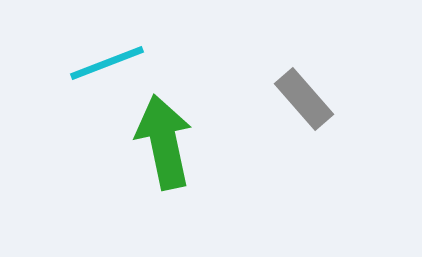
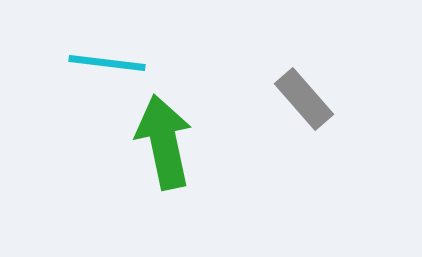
cyan line: rotated 28 degrees clockwise
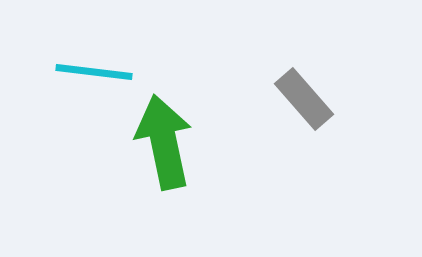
cyan line: moved 13 px left, 9 px down
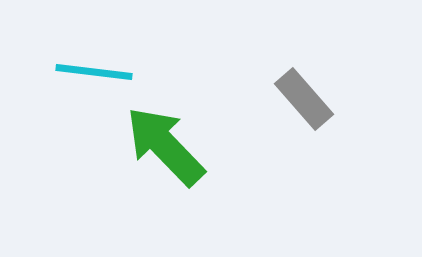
green arrow: moved 1 px right, 4 px down; rotated 32 degrees counterclockwise
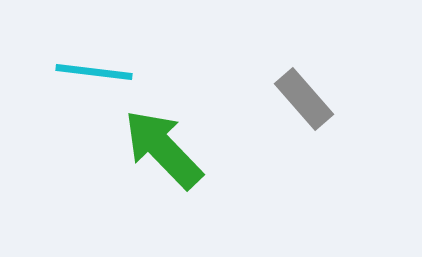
green arrow: moved 2 px left, 3 px down
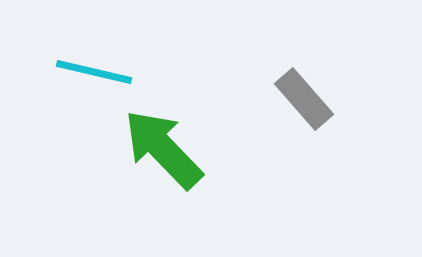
cyan line: rotated 6 degrees clockwise
